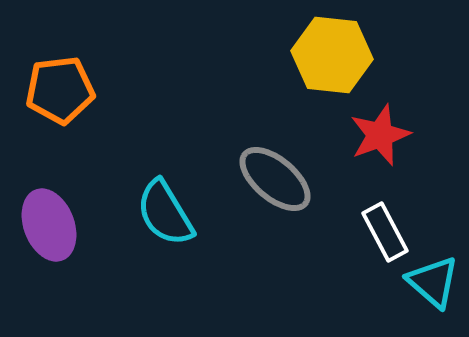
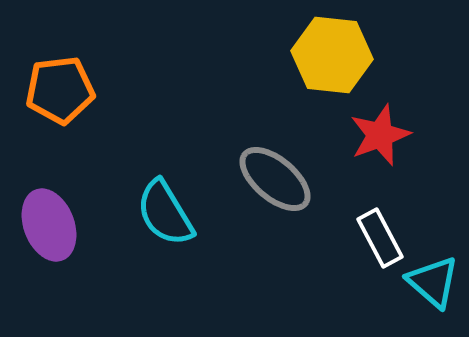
white rectangle: moved 5 px left, 6 px down
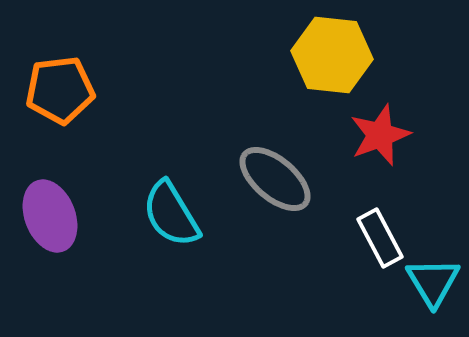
cyan semicircle: moved 6 px right, 1 px down
purple ellipse: moved 1 px right, 9 px up
cyan triangle: rotated 18 degrees clockwise
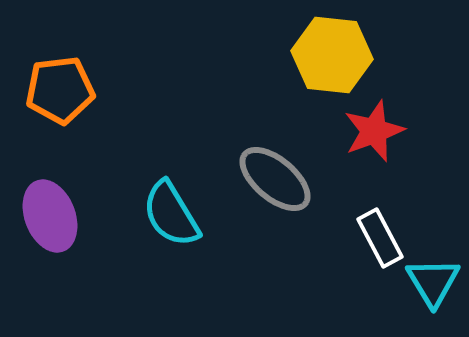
red star: moved 6 px left, 4 px up
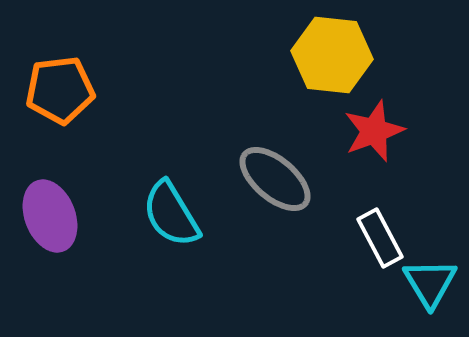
cyan triangle: moved 3 px left, 1 px down
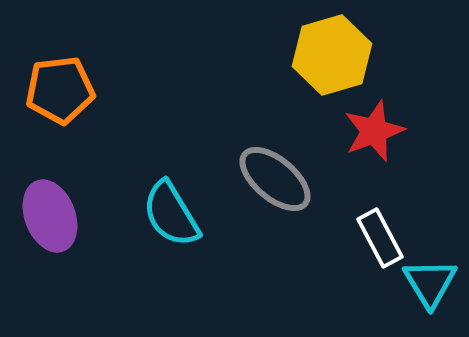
yellow hexagon: rotated 22 degrees counterclockwise
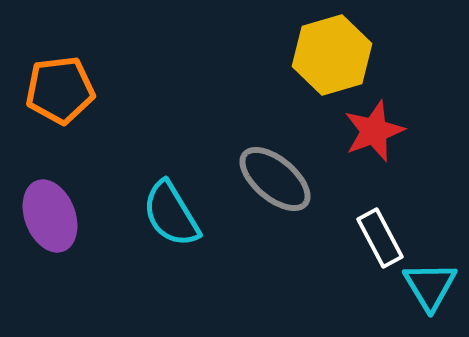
cyan triangle: moved 3 px down
